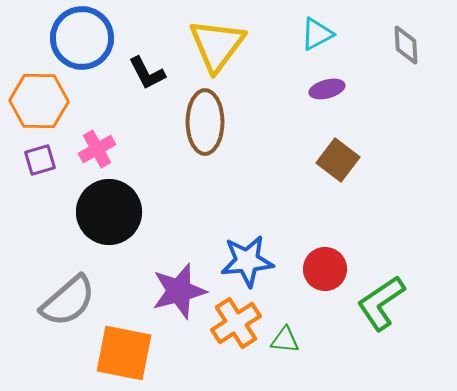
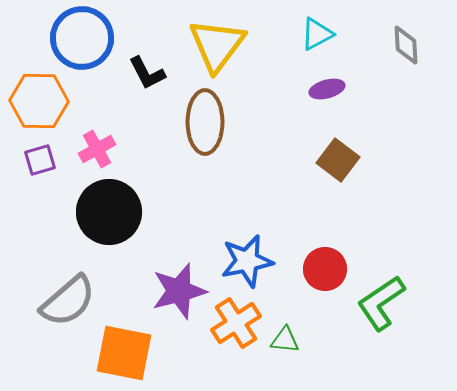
blue star: rotated 6 degrees counterclockwise
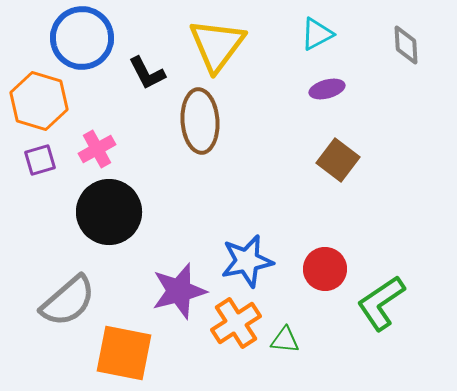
orange hexagon: rotated 16 degrees clockwise
brown ellipse: moved 5 px left, 1 px up; rotated 4 degrees counterclockwise
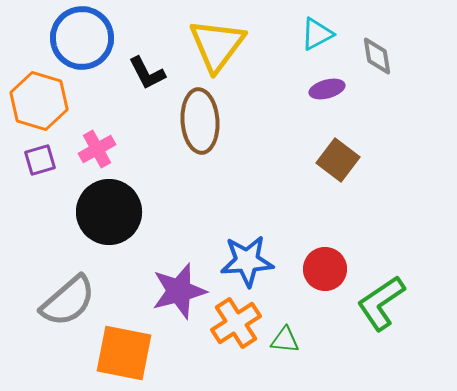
gray diamond: moved 29 px left, 11 px down; rotated 6 degrees counterclockwise
blue star: rotated 8 degrees clockwise
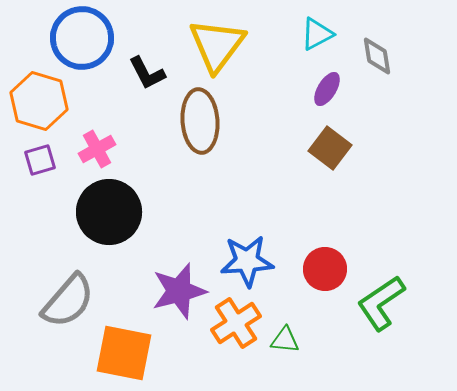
purple ellipse: rotated 44 degrees counterclockwise
brown square: moved 8 px left, 12 px up
gray semicircle: rotated 8 degrees counterclockwise
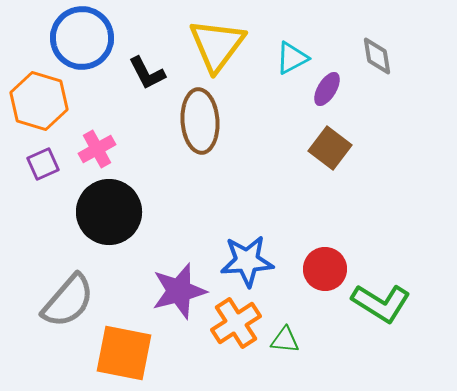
cyan triangle: moved 25 px left, 24 px down
purple square: moved 3 px right, 4 px down; rotated 8 degrees counterclockwise
green L-shape: rotated 114 degrees counterclockwise
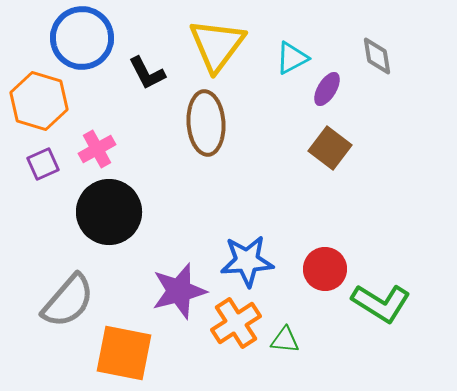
brown ellipse: moved 6 px right, 2 px down
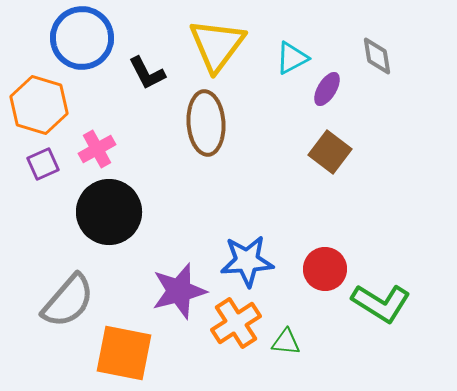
orange hexagon: moved 4 px down
brown square: moved 4 px down
green triangle: moved 1 px right, 2 px down
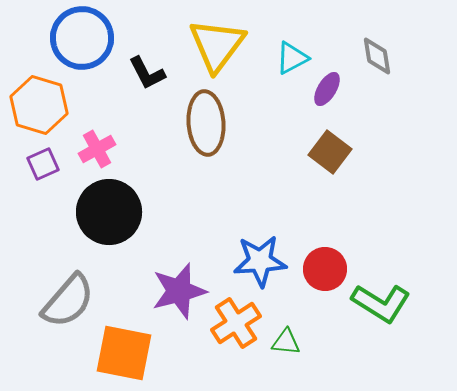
blue star: moved 13 px right
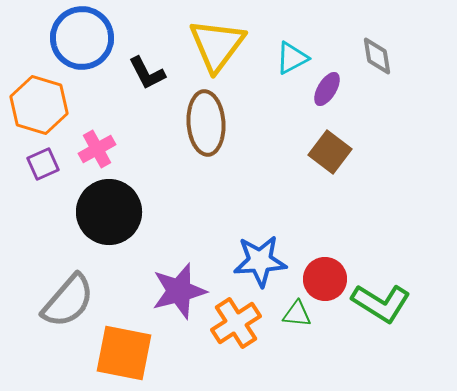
red circle: moved 10 px down
green triangle: moved 11 px right, 28 px up
